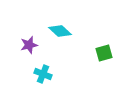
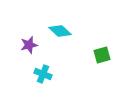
green square: moved 2 px left, 2 px down
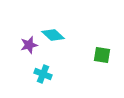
cyan diamond: moved 7 px left, 4 px down
green square: rotated 24 degrees clockwise
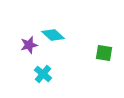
green square: moved 2 px right, 2 px up
cyan cross: rotated 18 degrees clockwise
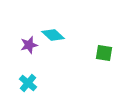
cyan cross: moved 15 px left, 9 px down
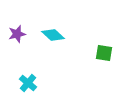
purple star: moved 12 px left, 11 px up
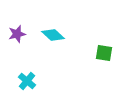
cyan cross: moved 1 px left, 2 px up
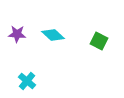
purple star: rotated 18 degrees clockwise
green square: moved 5 px left, 12 px up; rotated 18 degrees clockwise
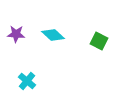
purple star: moved 1 px left
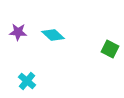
purple star: moved 2 px right, 2 px up
green square: moved 11 px right, 8 px down
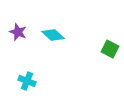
purple star: rotated 18 degrees clockwise
cyan cross: rotated 18 degrees counterclockwise
